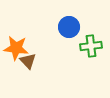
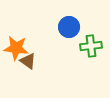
brown triangle: rotated 12 degrees counterclockwise
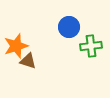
orange star: moved 2 px up; rotated 25 degrees counterclockwise
brown triangle: rotated 18 degrees counterclockwise
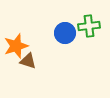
blue circle: moved 4 px left, 6 px down
green cross: moved 2 px left, 20 px up
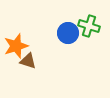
green cross: rotated 25 degrees clockwise
blue circle: moved 3 px right
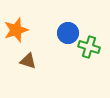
green cross: moved 21 px down
orange star: moved 16 px up
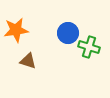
orange star: rotated 10 degrees clockwise
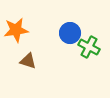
blue circle: moved 2 px right
green cross: rotated 10 degrees clockwise
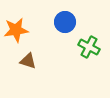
blue circle: moved 5 px left, 11 px up
